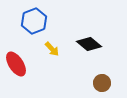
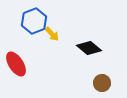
black diamond: moved 4 px down
yellow arrow: moved 15 px up
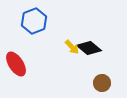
yellow arrow: moved 20 px right, 13 px down
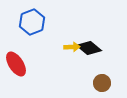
blue hexagon: moved 2 px left, 1 px down
yellow arrow: rotated 49 degrees counterclockwise
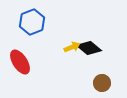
yellow arrow: rotated 21 degrees counterclockwise
red ellipse: moved 4 px right, 2 px up
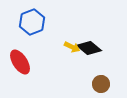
yellow arrow: rotated 49 degrees clockwise
brown circle: moved 1 px left, 1 px down
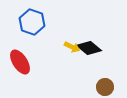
blue hexagon: rotated 20 degrees counterclockwise
brown circle: moved 4 px right, 3 px down
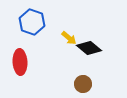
yellow arrow: moved 3 px left, 9 px up; rotated 14 degrees clockwise
red ellipse: rotated 30 degrees clockwise
brown circle: moved 22 px left, 3 px up
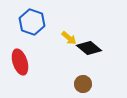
red ellipse: rotated 15 degrees counterclockwise
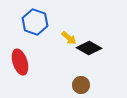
blue hexagon: moved 3 px right
black diamond: rotated 10 degrees counterclockwise
brown circle: moved 2 px left, 1 px down
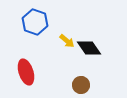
yellow arrow: moved 2 px left, 3 px down
black diamond: rotated 25 degrees clockwise
red ellipse: moved 6 px right, 10 px down
